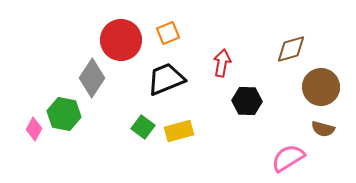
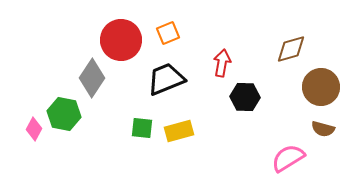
black hexagon: moved 2 px left, 4 px up
green square: moved 1 px left, 1 px down; rotated 30 degrees counterclockwise
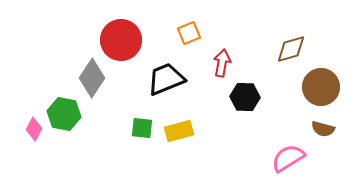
orange square: moved 21 px right
